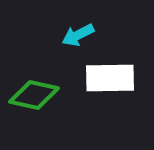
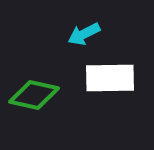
cyan arrow: moved 6 px right, 1 px up
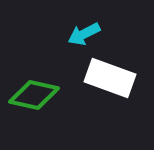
white rectangle: rotated 21 degrees clockwise
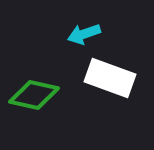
cyan arrow: rotated 8 degrees clockwise
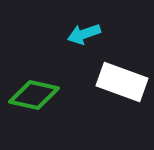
white rectangle: moved 12 px right, 4 px down
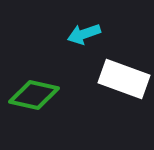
white rectangle: moved 2 px right, 3 px up
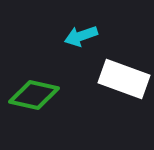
cyan arrow: moved 3 px left, 2 px down
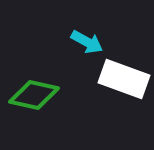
cyan arrow: moved 6 px right, 6 px down; rotated 132 degrees counterclockwise
